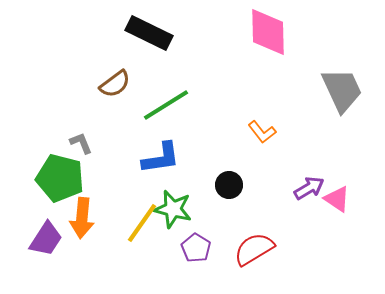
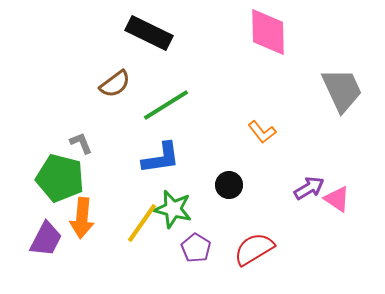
purple trapezoid: rotated 6 degrees counterclockwise
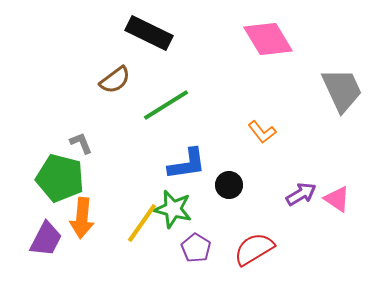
pink diamond: moved 7 px down; rotated 30 degrees counterclockwise
brown semicircle: moved 4 px up
blue L-shape: moved 26 px right, 6 px down
purple arrow: moved 8 px left, 6 px down
